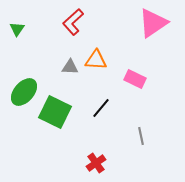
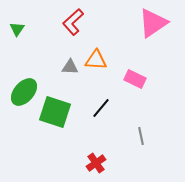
green square: rotated 8 degrees counterclockwise
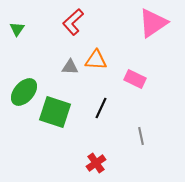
black line: rotated 15 degrees counterclockwise
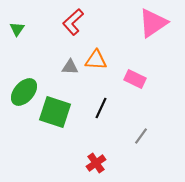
gray line: rotated 48 degrees clockwise
